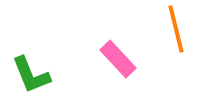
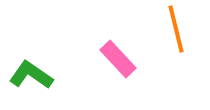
green L-shape: rotated 147 degrees clockwise
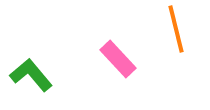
green L-shape: rotated 15 degrees clockwise
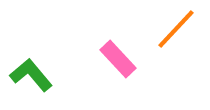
orange line: rotated 57 degrees clockwise
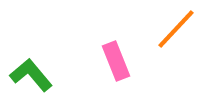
pink rectangle: moved 2 px left, 2 px down; rotated 21 degrees clockwise
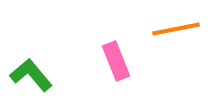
orange line: rotated 36 degrees clockwise
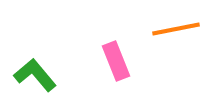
green L-shape: moved 4 px right
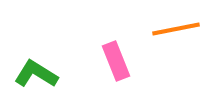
green L-shape: moved 1 px right, 1 px up; rotated 18 degrees counterclockwise
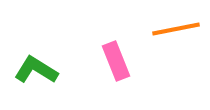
green L-shape: moved 4 px up
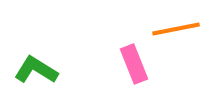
pink rectangle: moved 18 px right, 3 px down
